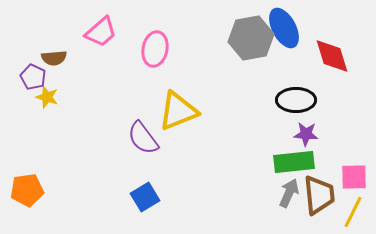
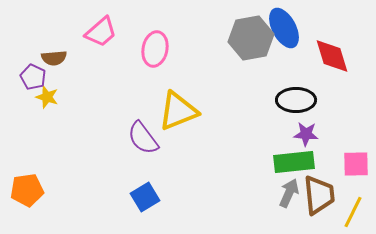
pink square: moved 2 px right, 13 px up
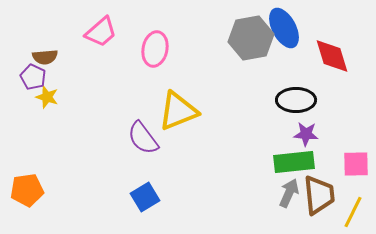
brown semicircle: moved 9 px left, 1 px up
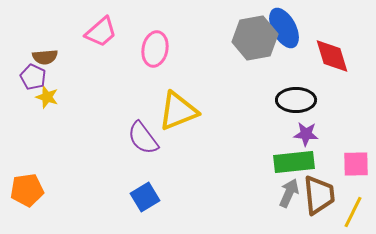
gray hexagon: moved 4 px right
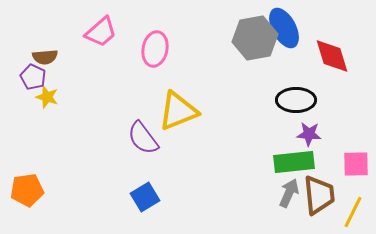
purple star: moved 3 px right
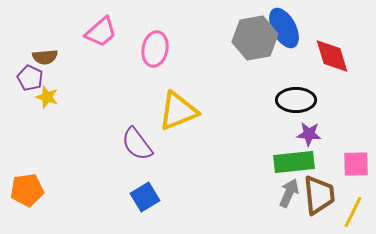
purple pentagon: moved 3 px left, 1 px down
purple semicircle: moved 6 px left, 6 px down
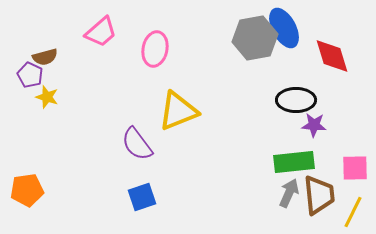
brown semicircle: rotated 10 degrees counterclockwise
purple pentagon: moved 3 px up
purple star: moved 5 px right, 9 px up
pink square: moved 1 px left, 4 px down
blue square: moved 3 px left; rotated 12 degrees clockwise
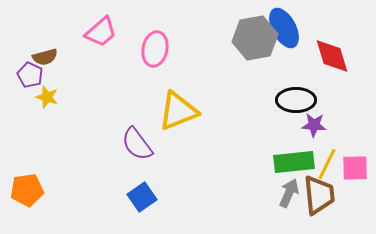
blue square: rotated 16 degrees counterclockwise
yellow line: moved 26 px left, 48 px up
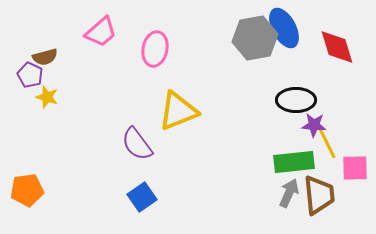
red diamond: moved 5 px right, 9 px up
yellow line: moved 21 px up; rotated 52 degrees counterclockwise
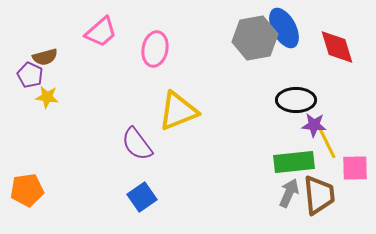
yellow star: rotated 10 degrees counterclockwise
